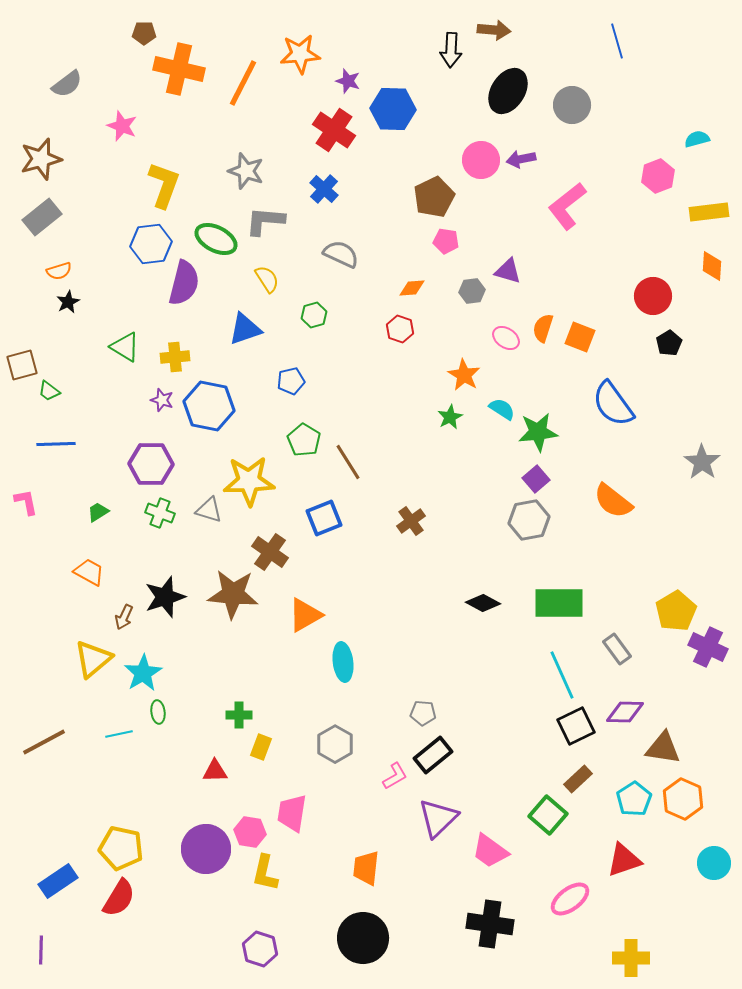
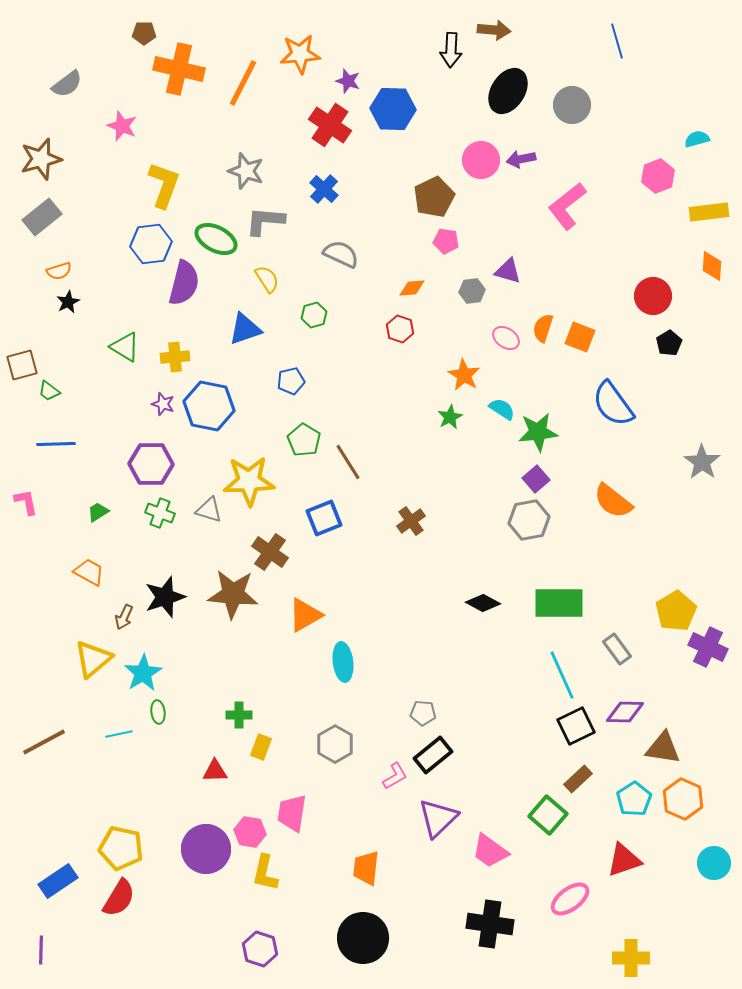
red cross at (334, 130): moved 4 px left, 5 px up
purple star at (162, 400): moved 1 px right, 4 px down
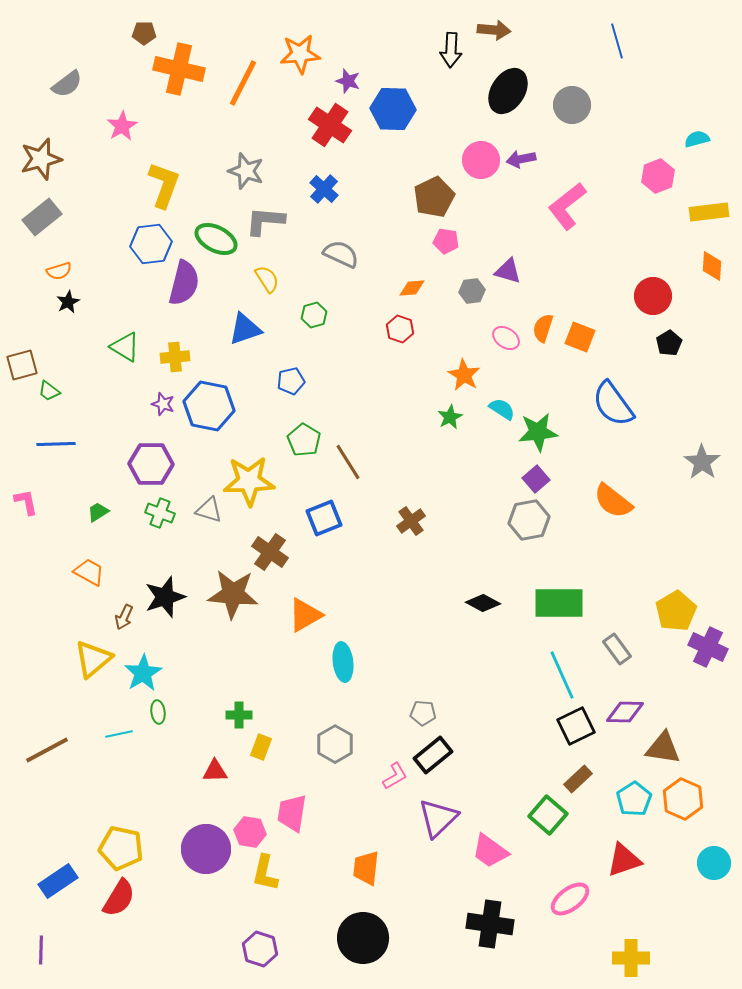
pink star at (122, 126): rotated 20 degrees clockwise
brown line at (44, 742): moved 3 px right, 8 px down
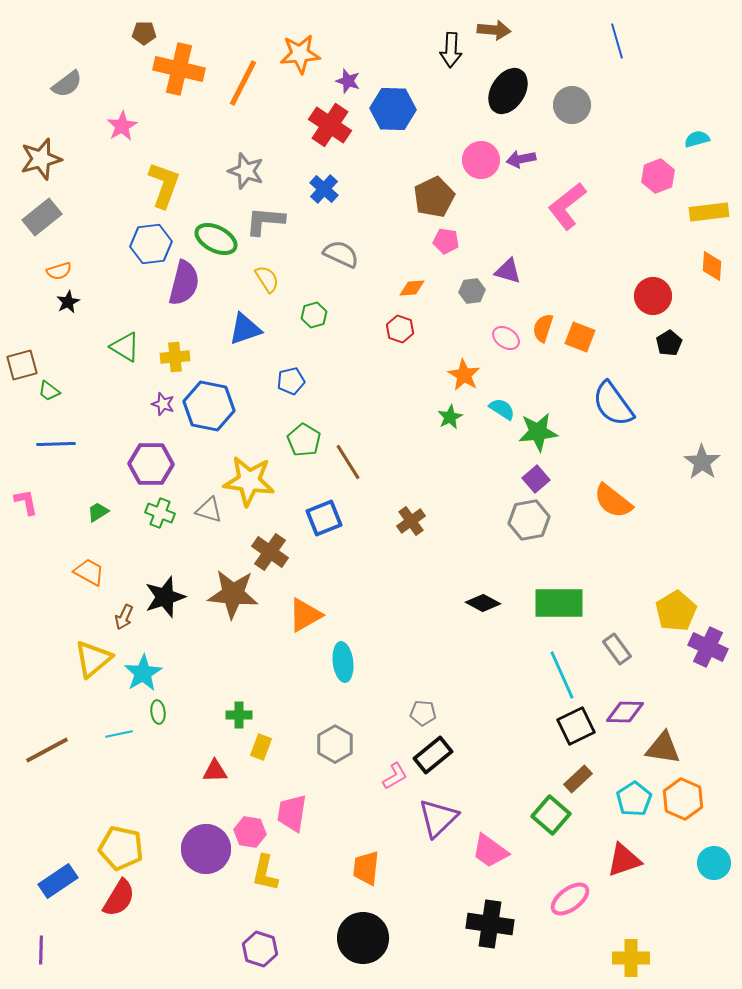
yellow star at (249, 481): rotated 9 degrees clockwise
green square at (548, 815): moved 3 px right
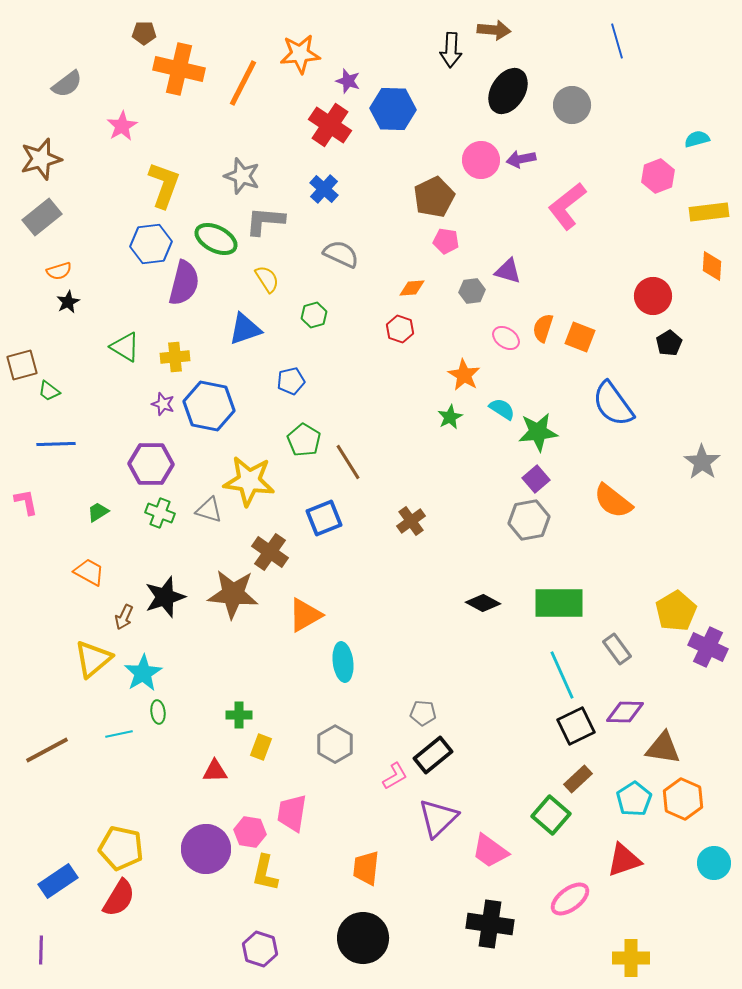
gray star at (246, 171): moved 4 px left, 5 px down
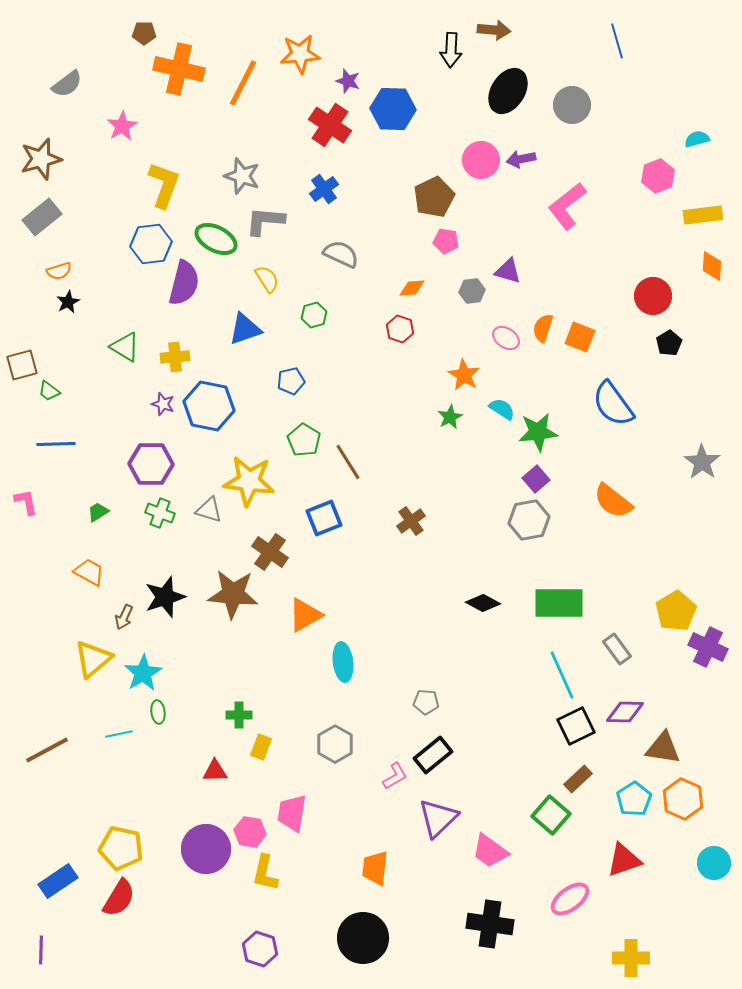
blue cross at (324, 189): rotated 12 degrees clockwise
yellow rectangle at (709, 212): moved 6 px left, 3 px down
gray pentagon at (423, 713): moved 3 px right, 11 px up
orange trapezoid at (366, 868): moved 9 px right
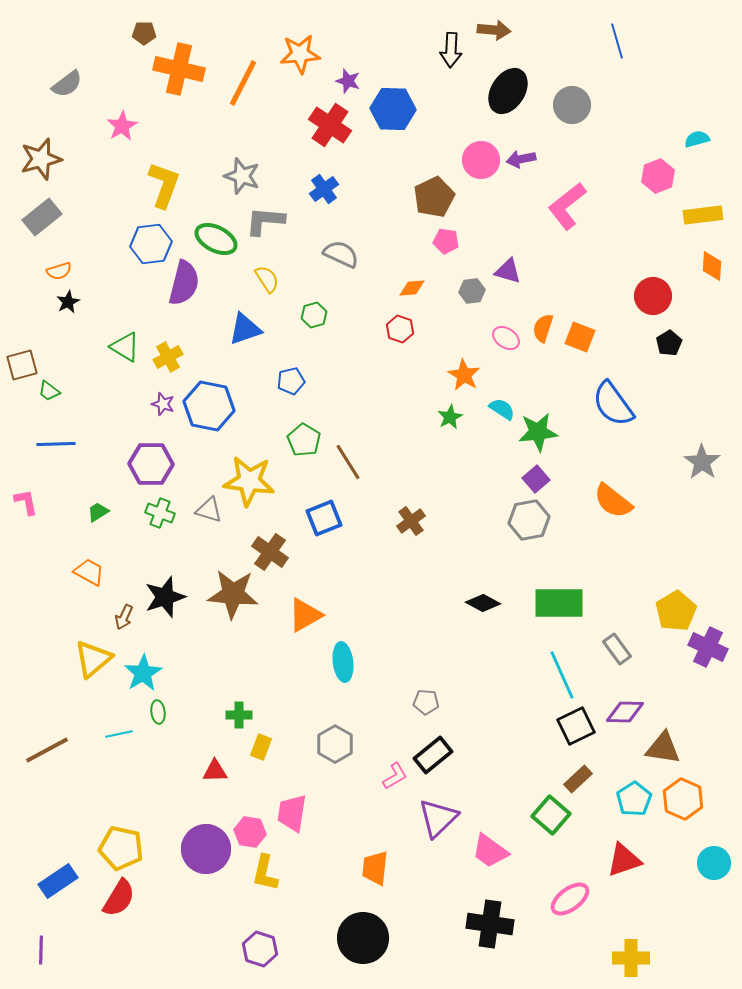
yellow cross at (175, 357): moved 7 px left; rotated 24 degrees counterclockwise
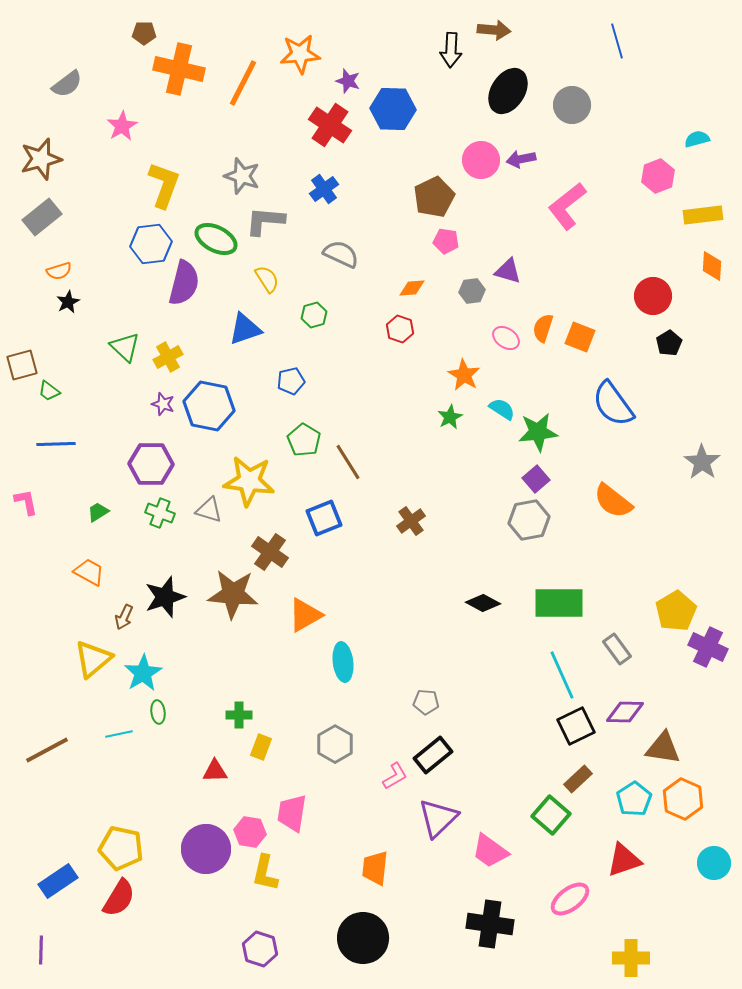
green triangle at (125, 347): rotated 12 degrees clockwise
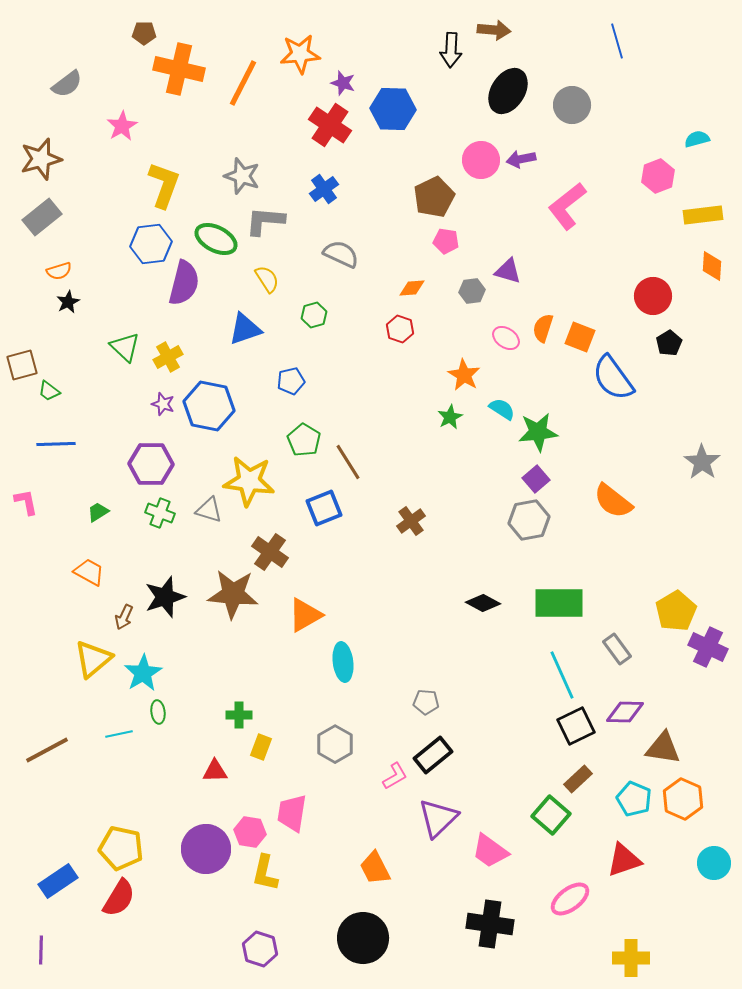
purple star at (348, 81): moved 5 px left, 2 px down
blue semicircle at (613, 404): moved 26 px up
blue square at (324, 518): moved 10 px up
cyan pentagon at (634, 799): rotated 16 degrees counterclockwise
orange trapezoid at (375, 868): rotated 33 degrees counterclockwise
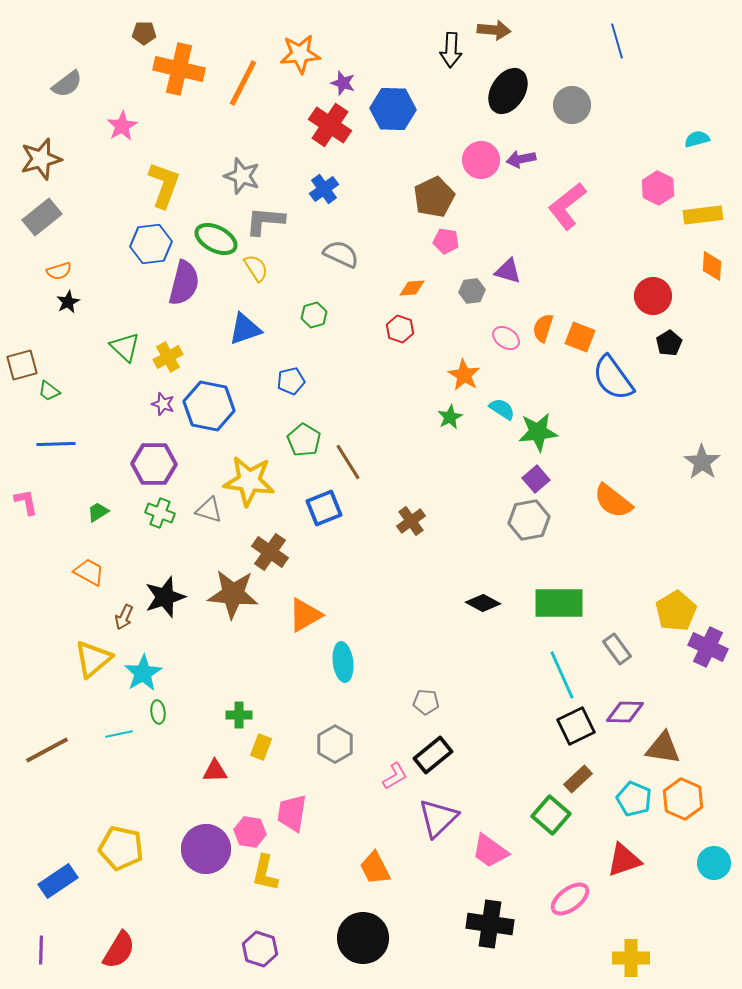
pink hexagon at (658, 176): moved 12 px down; rotated 12 degrees counterclockwise
yellow semicircle at (267, 279): moved 11 px left, 11 px up
purple hexagon at (151, 464): moved 3 px right
red semicircle at (119, 898): moved 52 px down
